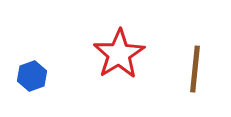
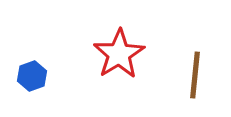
brown line: moved 6 px down
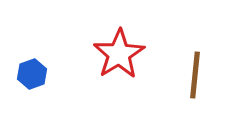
blue hexagon: moved 2 px up
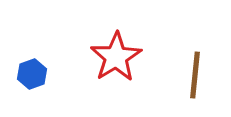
red star: moved 3 px left, 3 px down
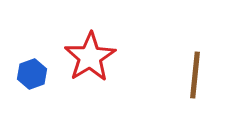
red star: moved 26 px left
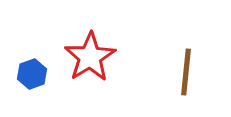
brown line: moved 9 px left, 3 px up
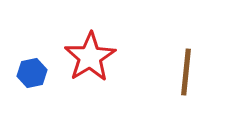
blue hexagon: moved 1 px up; rotated 8 degrees clockwise
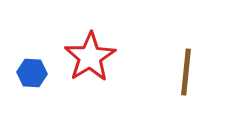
blue hexagon: rotated 16 degrees clockwise
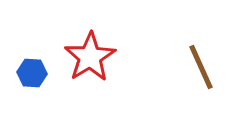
brown line: moved 15 px right, 5 px up; rotated 30 degrees counterclockwise
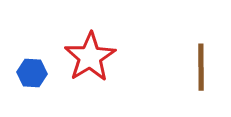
brown line: rotated 24 degrees clockwise
